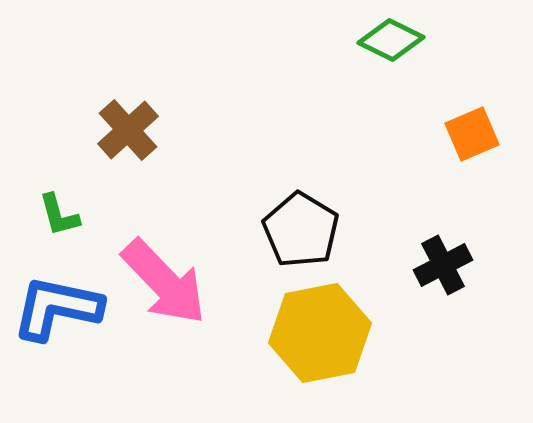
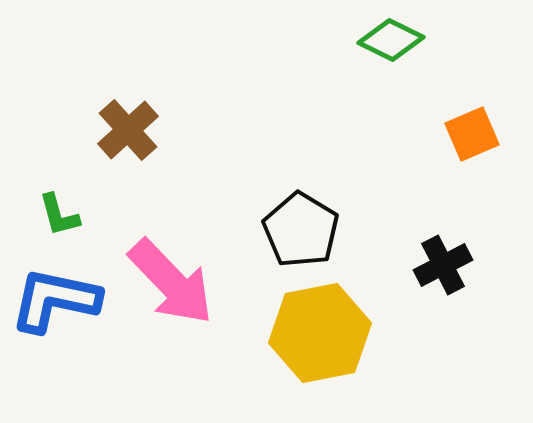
pink arrow: moved 7 px right
blue L-shape: moved 2 px left, 8 px up
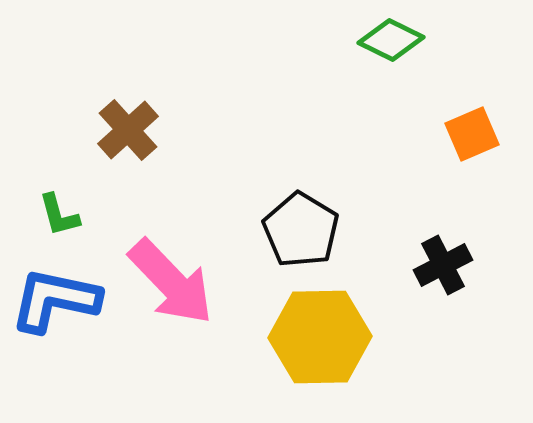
yellow hexagon: moved 4 px down; rotated 10 degrees clockwise
